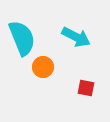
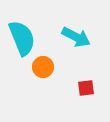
red square: rotated 18 degrees counterclockwise
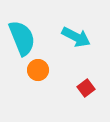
orange circle: moved 5 px left, 3 px down
red square: rotated 30 degrees counterclockwise
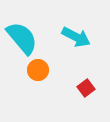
cyan semicircle: rotated 18 degrees counterclockwise
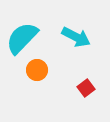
cyan semicircle: rotated 96 degrees counterclockwise
orange circle: moved 1 px left
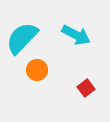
cyan arrow: moved 2 px up
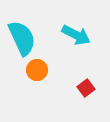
cyan semicircle: rotated 111 degrees clockwise
